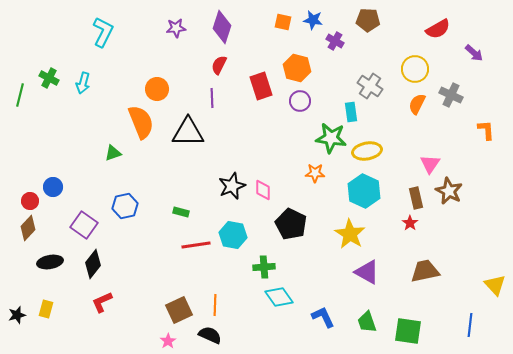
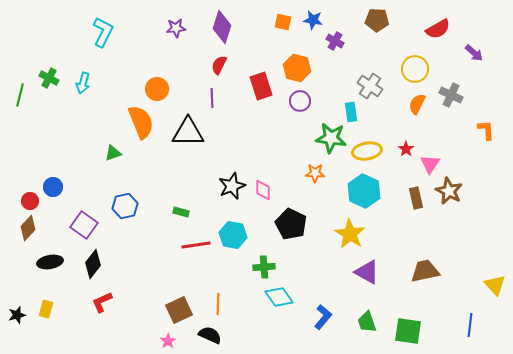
brown pentagon at (368, 20): moved 9 px right
red star at (410, 223): moved 4 px left, 74 px up
orange line at (215, 305): moved 3 px right, 1 px up
blue L-shape at (323, 317): rotated 65 degrees clockwise
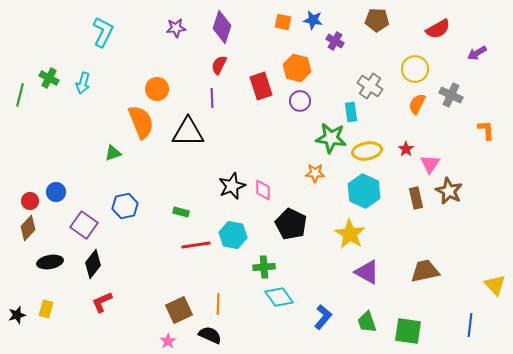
purple arrow at (474, 53): moved 3 px right; rotated 108 degrees clockwise
blue circle at (53, 187): moved 3 px right, 5 px down
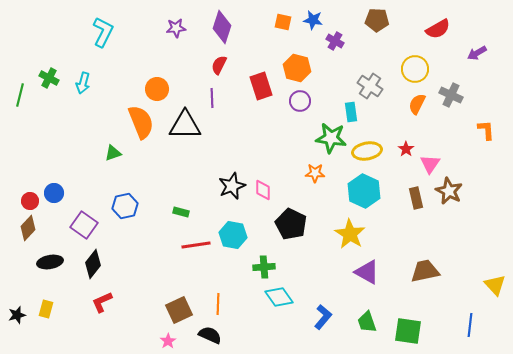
black triangle at (188, 132): moved 3 px left, 7 px up
blue circle at (56, 192): moved 2 px left, 1 px down
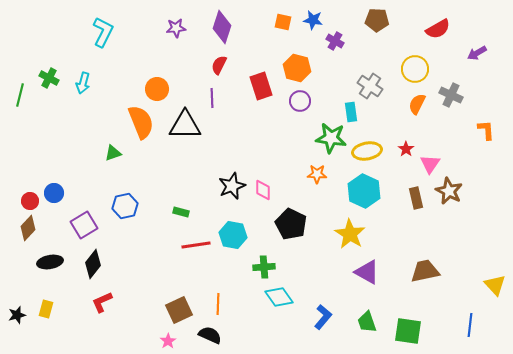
orange star at (315, 173): moved 2 px right, 1 px down
purple square at (84, 225): rotated 24 degrees clockwise
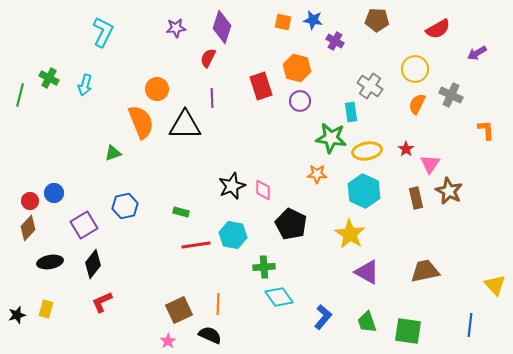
red semicircle at (219, 65): moved 11 px left, 7 px up
cyan arrow at (83, 83): moved 2 px right, 2 px down
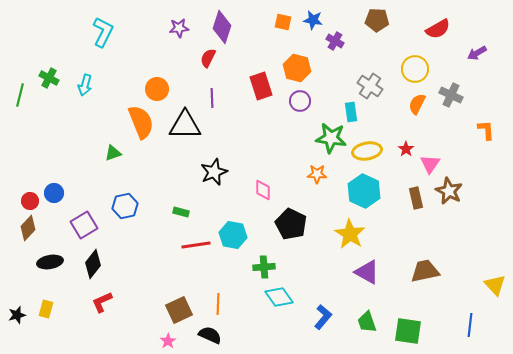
purple star at (176, 28): moved 3 px right
black star at (232, 186): moved 18 px left, 14 px up
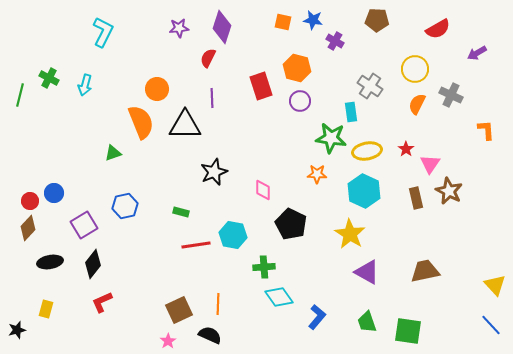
black star at (17, 315): moved 15 px down
blue L-shape at (323, 317): moved 6 px left
blue line at (470, 325): moved 21 px right; rotated 50 degrees counterclockwise
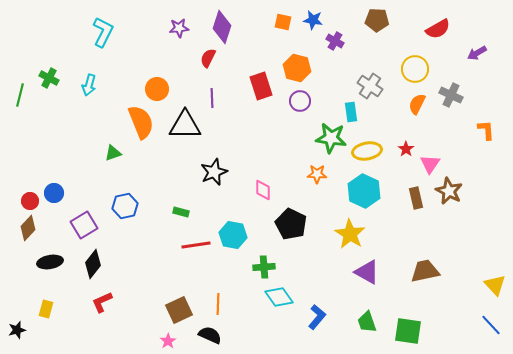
cyan arrow at (85, 85): moved 4 px right
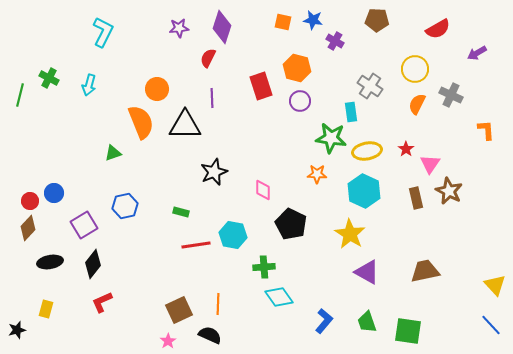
blue L-shape at (317, 317): moved 7 px right, 4 px down
